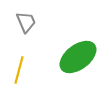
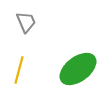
green ellipse: moved 12 px down
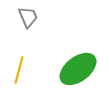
gray trapezoid: moved 2 px right, 5 px up
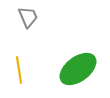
yellow line: rotated 24 degrees counterclockwise
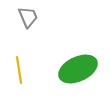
green ellipse: rotated 12 degrees clockwise
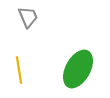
green ellipse: rotated 36 degrees counterclockwise
